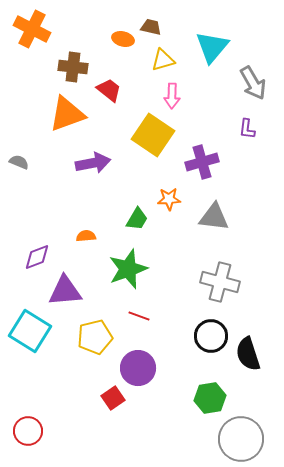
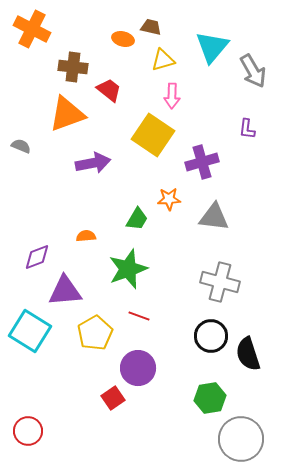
gray arrow: moved 12 px up
gray semicircle: moved 2 px right, 16 px up
yellow pentagon: moved 4 px up; rotated 16 degrees counterclockwise
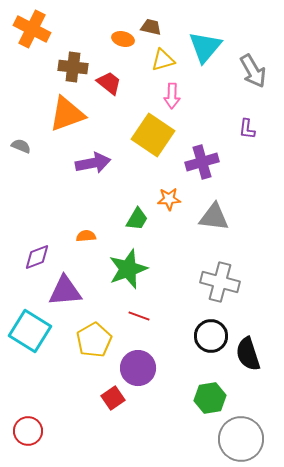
cyan triangle: moved 7 px left
red trapezoid: moved 7 px up
yellow pentagon: moved 1 px left, 7 px down
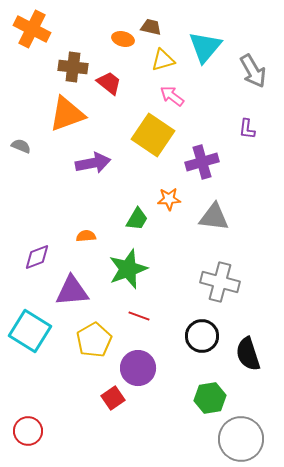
pink arrow: rotated 125 degrees clockwise
purple triangle: moved 7 px right
black circle: moved 9 px left
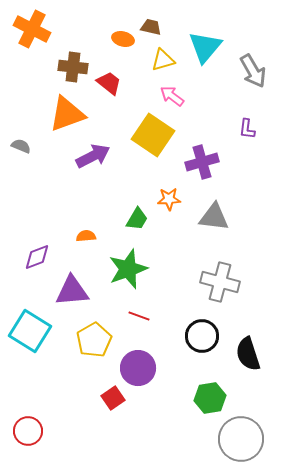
purple arrow: moved 7 px up; rotated 16 degrees counterclockwise
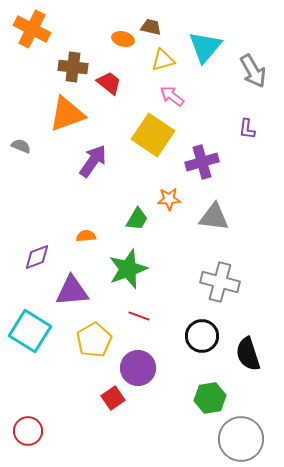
purple arrow: moved 5 px down; rotated 28 degrees counterclockwise
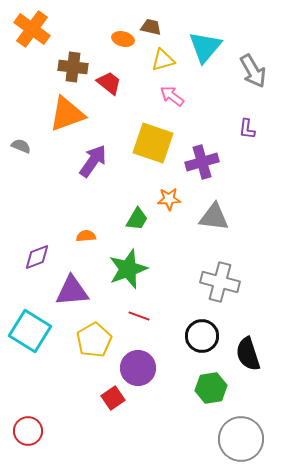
orange cross: rotated 9 degrees clockwise
yellow square: moved 8 px down; rotated 15 degrees counterclockwise
green hexagon: moved 1 px right, 10 px up
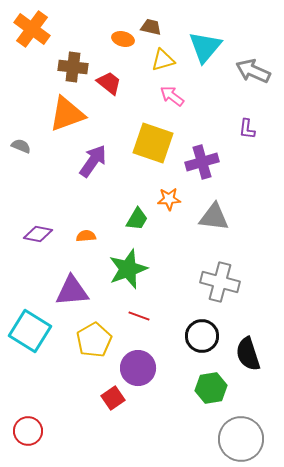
gray arrow: rotated 144 degrees clockwise
purple diamond: moved 1 px right, 23 px up; rotated 32 degrees clockwise
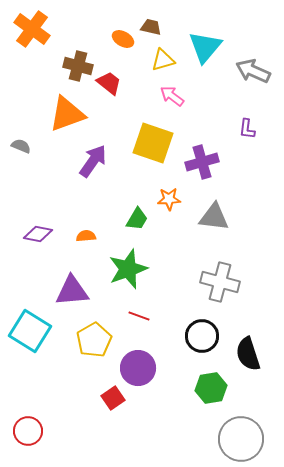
orange ellipse: rotated 15 degrees clockwise
brown cross: moved 5 px right, 1 px up; rotated 8 degrees clockwise
